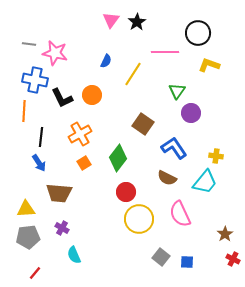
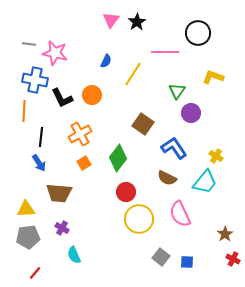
yellow L-shape: moved 4 px right, 12 px down
yellow cross: rotated 24 degrees clockwise
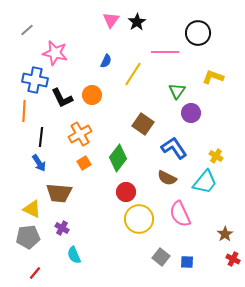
gray line: moved 2 px left, 14 px up; rotated 48 degrees counterclockwise
yellow triangle: moved 6 px right; rotated 30 degrees clockwise
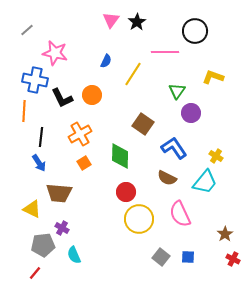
black circle: moved 3 px left, 2 px up
green diamond: moved 2 px right, 2 px up; rotated 36 degrees counterclockwise
gray pentagon: moved 15 px right, 8 px down
blue square: moved 1 px right, 5 px up
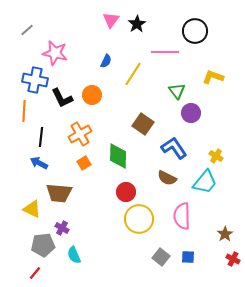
black star: moved 2 px down
green triangle: rotated 12 degrees counterclockwise
green diamond: moved 2 px left
blue arrow: rotated 150 degrees clockwise
pink semicircle: moved 2 px right, 2 px down; rotated 24 degrees clockwise
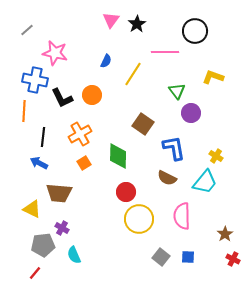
black line: moved 2 px right
blue L-shape: rotated 24 degrees clockwise
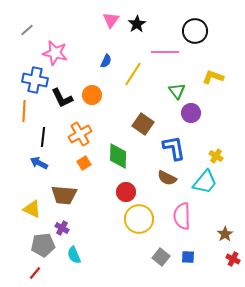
brown trapezoid: moved 5 px right, 2 px down
